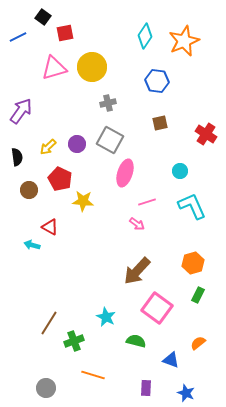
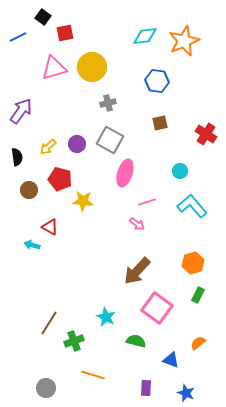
cyan diamond: rotated 50 degrees clockwise
red pentagon: rotated 10 degrees counterclockwise
cyan L-shape: rotated 16 degrees counterclockwise
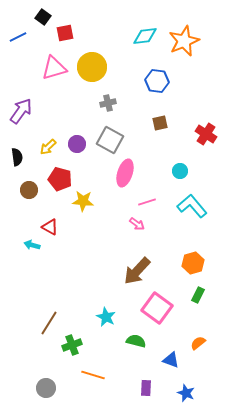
green cross: moved 2 px left, 4 px down
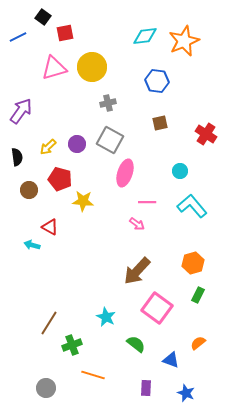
pink line: rotated 18 degrees clockwise
green semicircle: moved 3 px down; rotated 24 degrees clockwise
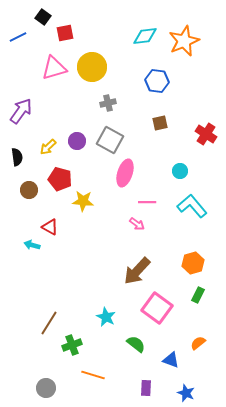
purple circle: moved 3 px up
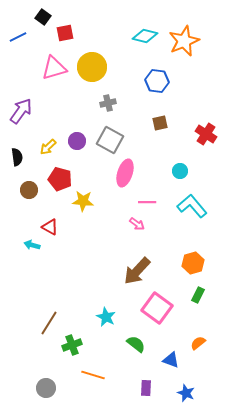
cyan diamond: rotated 20 degrees clockwise
